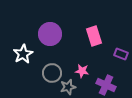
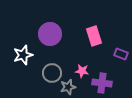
white star: moved 1 px down; rotated 12 degrees clockwise
purple cross: moved 4 px left, 2 px up; rotated 18 degrees counterclockwise
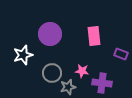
pink rectangle: rotated 12 degrees clockwise
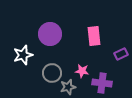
purple rectangle: rotated 48 degrees counterclockwise
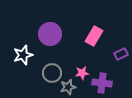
pink rectangle: rotated 36 degrees clockwise
pink star: moved 2 px down; rotated 16 degrees counterclockwise
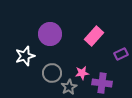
pink rectangle: rotated 12 degrees clockwise
white star: moved 2 px right, 1 px down
gray star: moved 1 px right; rotated 14 degrees counterclockwise
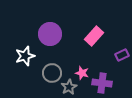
purple rectangle: moved 1 px right, 1 px down
pink star: rotated 24 degrees clockwise
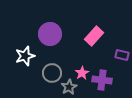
purple rectangle: rotated 40 degrees clockwise
pink star: rotated 24 degrees clockwise
purple cross: moved 3 px up
